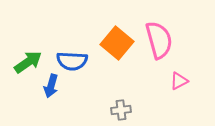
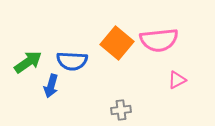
pink semicircle: rotated 99 degrees clockwise
pink triangle: moved 2 px left, 1 px up
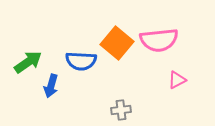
blue semicircle: moved 9 px right
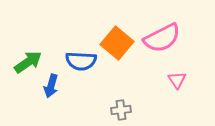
pink semicircle: moved 3 px right, 2 px up; rotated 21 degrees counterclockwise
pink triangle: rotated 36 degrees counterclockwise
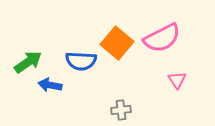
blue arrow: moved 1 px left, 1 px up; rotated 85 degrees clockwise
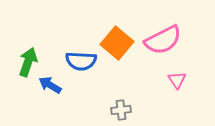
pink semicircle: moved 1 px right, 2 px down
green arrow: rotated 36 degrees counterclockwise
blue arrow: rotated 20 degrees clockwise
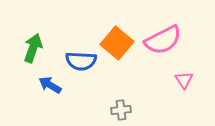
green arrow: moved 5 px right, 14 px up
pink triangle: moved 7 px right
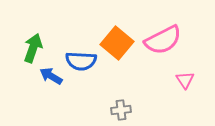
pink triangle: moved 1 px right
blue arrow: moved 1 px right, 9 px up
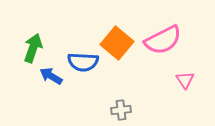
blue semicircle: moved 2 px right, 1 px down
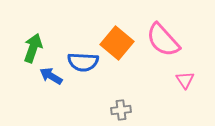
pink semicircle: rotated 75 degrees clockwise
